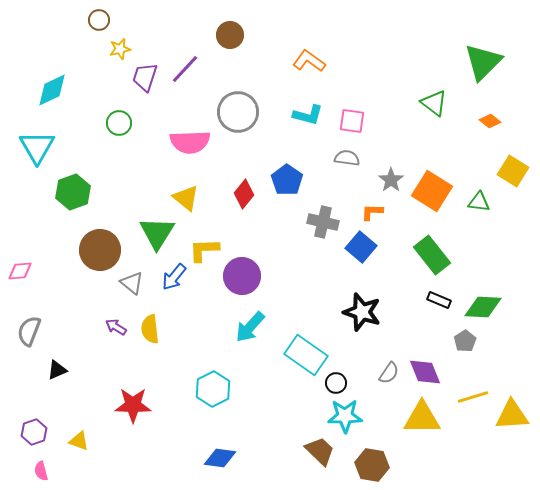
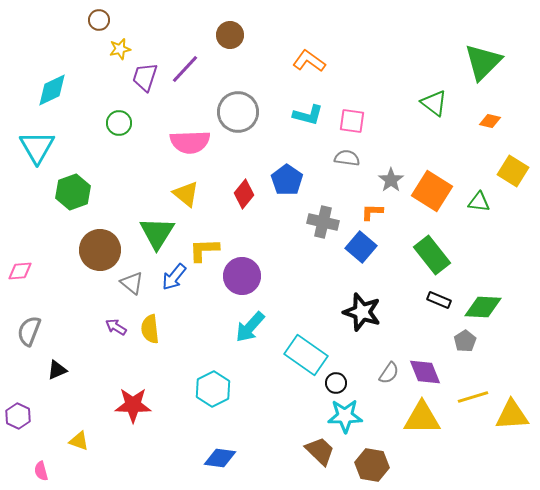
orange diamond at (490, 121): rotated 25 degrees counterclockwise
yellow triangle at (186, 198): moved 4 px up
purple hexagon at (34, 432): moved 16 px left, 16 px up; rotated 15 degrees counterclockwise
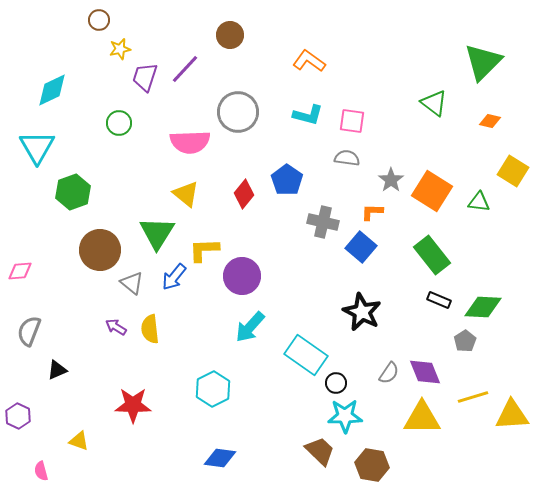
black star at (362, 312): rotated 9 degrees clockwise
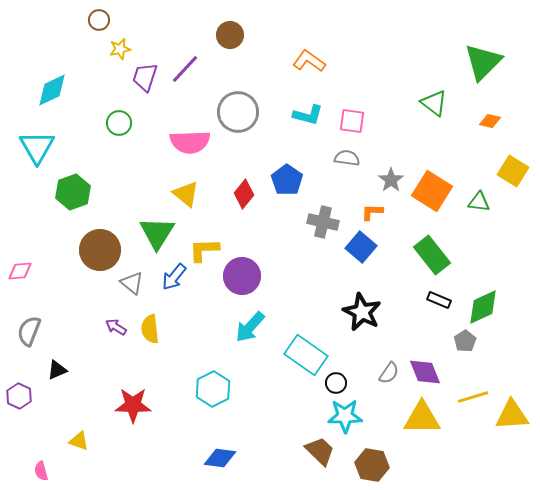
green diamond at (483, 307): rotated 27 degrees counterclockwise
purple hexagon at (18, 416): moved 1 px right, 20 px up
